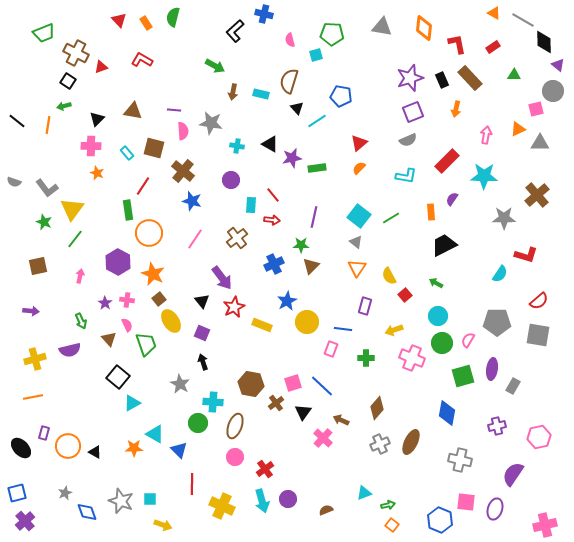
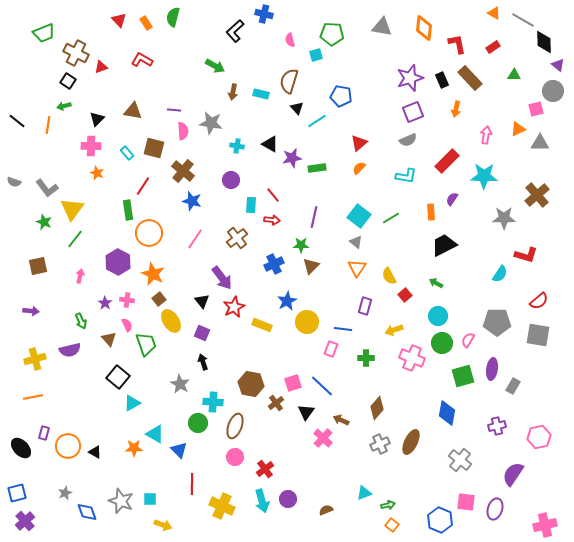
black triangle at (303, 412): moved 3 px right
gray cross at (460, 460): rotated 25 degrees clockwise
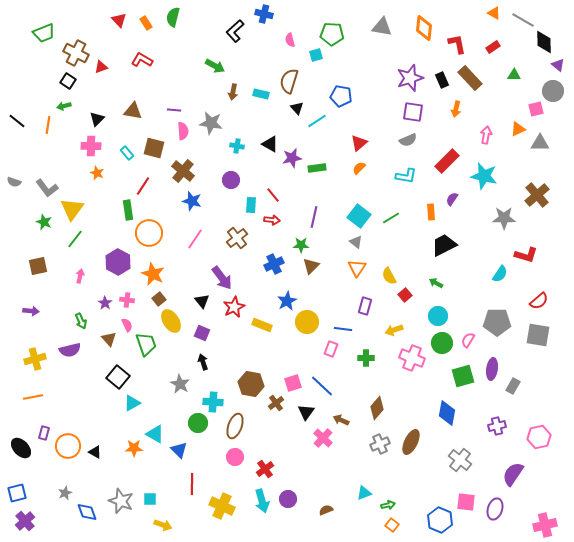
purple square at (413, 112): rotated 30 degrees clockwise
cyan star at (484, 176): rotated 12 degrees clockwise
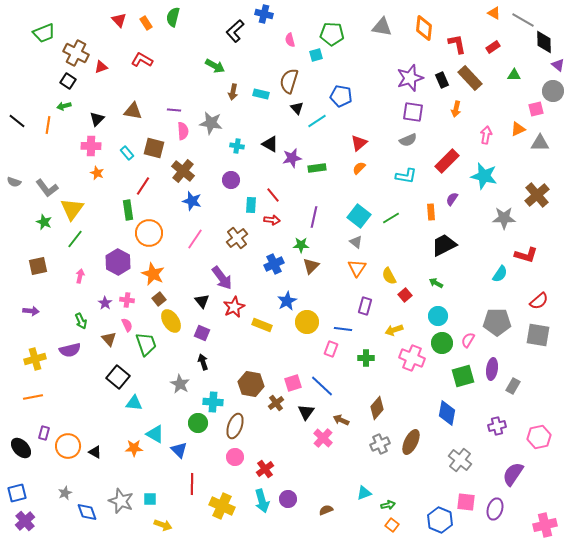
cyan triangle at (132, 403): moved 2 px right; rotated 36 degrees clockwise
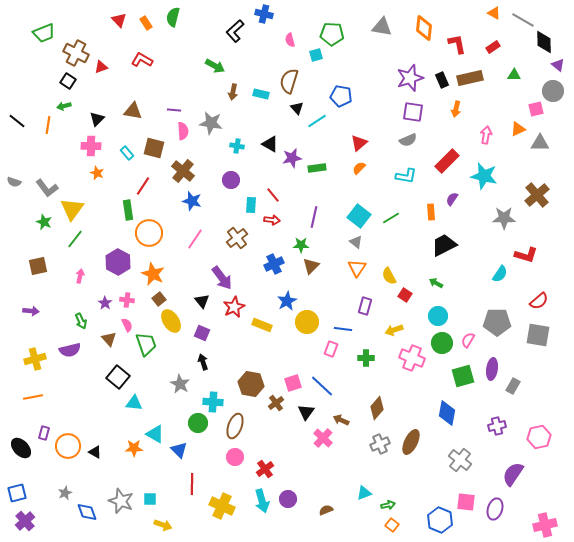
brown rectangle at (470, 78): rotated 60 degrees counterclockwise
red square at (405, 295): rotated 16 degrees counterclockwise
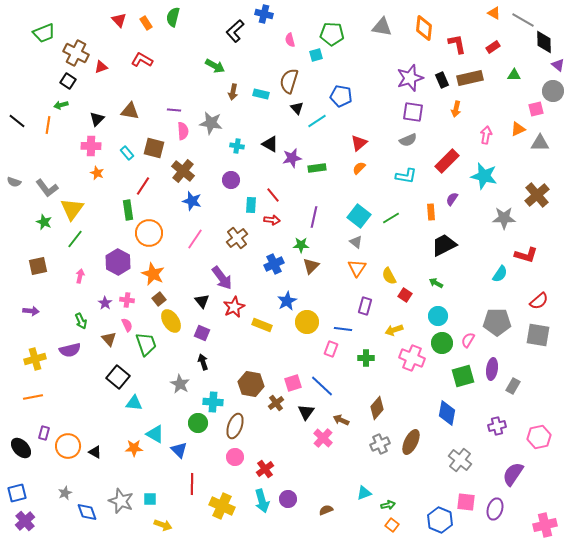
green arrow at (64, 106): moved 3 px left, 1 px up
brown triangle at (133, 111): moved 3 px left
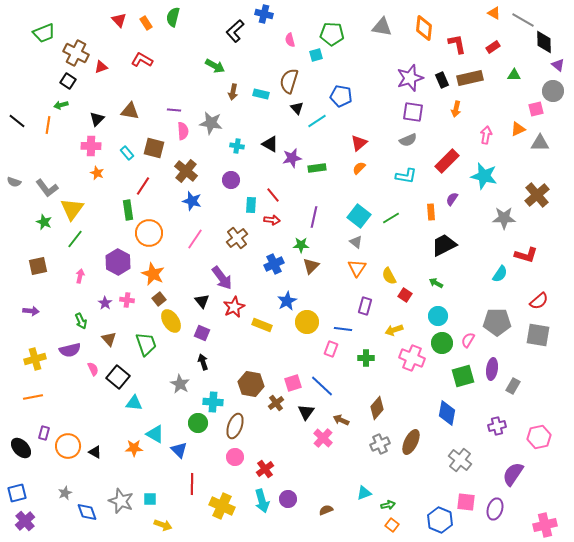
brown cross at (183, 171): moved 3 px right
pink semicircle at (127, 325): moved 34 px left, 44 px down
